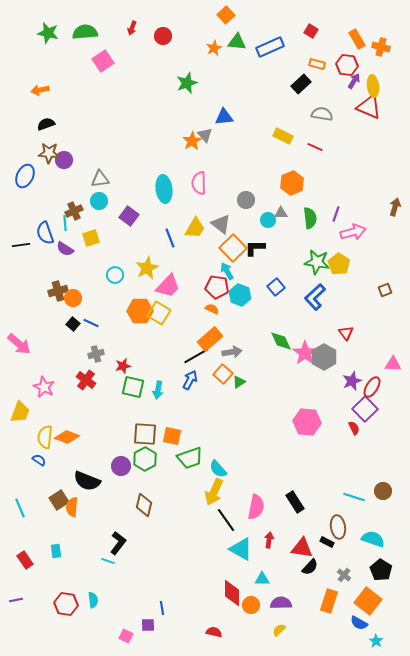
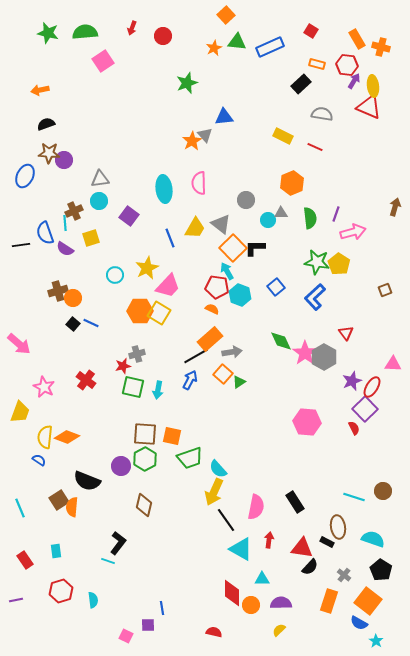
gray cross at (96, 354): moved 41 px right
red hexagon at (66, 604): moved 5 px left, 13 px up; rotated 25 degrees counterclockwise
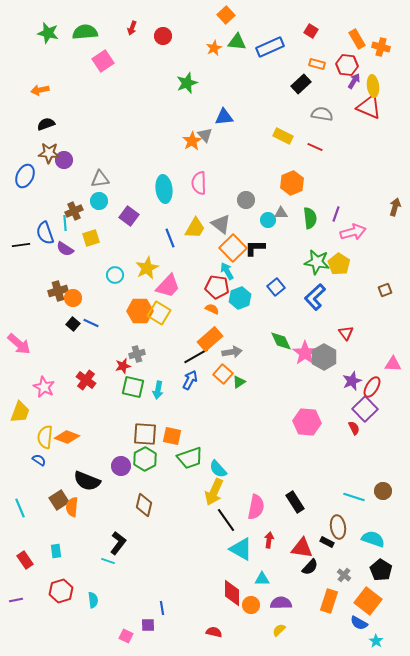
cyan hexagon at (240, 295): moved 3 px down; rotated 20 degrees clockwise
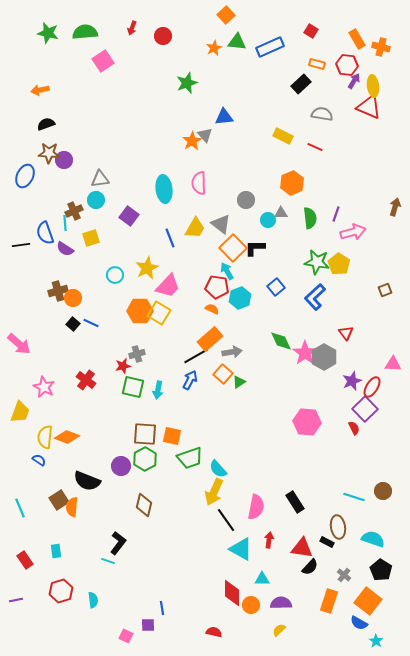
cyan circle at (99, 201): moved 3 px left, 1 px up
